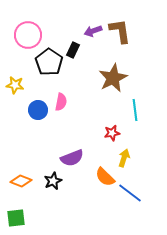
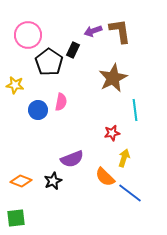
purple semicircle: moved 1 px down
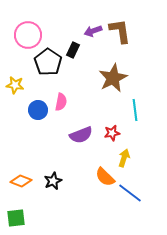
black pentagon: moved 1 px left
purple semicircle: moved 9 px right, 24 px up
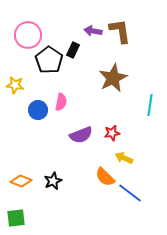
purple arrow: rotated 30 degrees clockwise
black pentagon: moved 1 px right, 2 px up
cyan line: moved 15 px right, 5 px up; rotated 15 degrees clockwise
yellow arrow: rotated 84 degrees counterclockwise
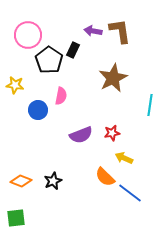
pink semicircle: moved 6 px up
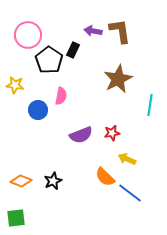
brown star: moved 5 px right, 1 px down
yellow arrow: moved 3 px right, 1 px down
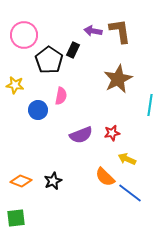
pink circle: moved 4 px left
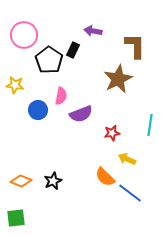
brown L-shape: moved 15 px right, 15 px down; rotated 8 degrees clockwise
cyan line: moved 20 px down
purple semicircle: moved 21 px up
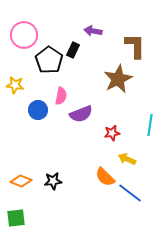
black star: rotated 18 degrees clockwise
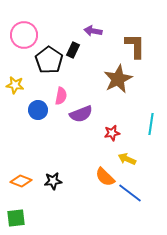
cyan line: moved 1 px right, 1 px up
